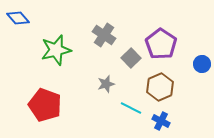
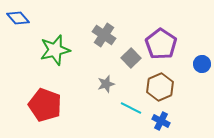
green star: moved 1 px left
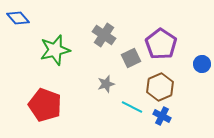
gray square: rotated 18 degrees clockwise
cyan line: moved 1 px right, 1 px up
blue cross: moved 1 px right, 5 px up
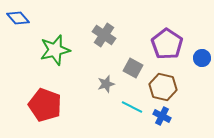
purple pentagon: moved 6 px right
gray square: moved 2 px right, 10 px down; rotated 36 degrees counterclockwise
blue circle: moved 6 px up
brown hexagon: moved 3 px right; rotated 24 degrees counterclockwise
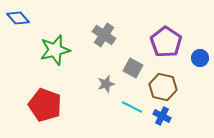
purple pentagon: moved 1 px left, 2 px up
blue circle: moved 2 px left
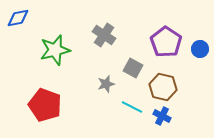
blue diamond: rotated 60 degrees counterclockwise
blue circle: moved 9 px up
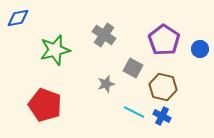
purple pentagon: moved 2 px left, 2 px up
cyan line: moved 2 px right, 5 px down
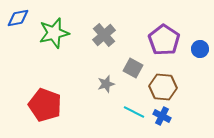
gray cross: rotated 15 degrees clockwise
green star: moved 1 px left, 17 px up
brown hexagon: rotated 8 degrees counterclockwise
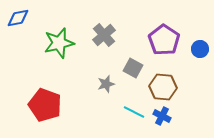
green star: moved 5 px right, 10 px down
